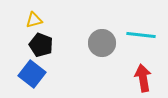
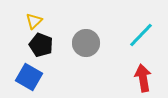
yellow triangle: moved 1 px down; rotated 30 degrees counterclockwise
cyan line: rotated 52 degrees counterclockwise
gray circle: moved 16 px left
blue square: moved 3 px left, 3 px down; rotated 8 degrees counterclockwise
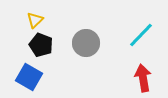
yellow triangle: moved 1 px right, 1 px up
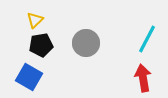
cyan line: moved 6 px right, 4 px down; rotated 16 degrees counterclockwise
black pentagon: rotated 30 degrees counterclockwise
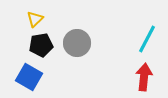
yellow triangle: moved 1 px up
gray circle: moved 9 px left
red arrow: moved 1 px right, 1 px up; rotated 16 degrees clockwise
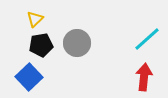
cyan line: rotated 20 degrees clockwise
blue square: rotated 16 degrees clockwise
